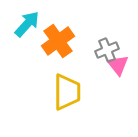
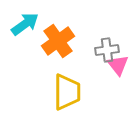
cyan arrow: moved 2 px left; rotated 12 degrees clockwise
gray cross: rotated 15 degrees clockwise
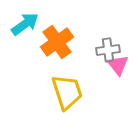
orange cross: moved 1 px left, 1 px down
gray cross: moved 1 px right
yellow trapezoid: rotated 18 degrees counterclockwise
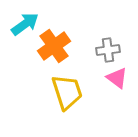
orange cross: moved 3 px left, 4 px down
pink triangle: moved 1 px left, 13 px down; rotated 15 degrees counterclockwise
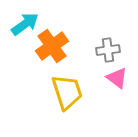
orange cross: moved 2 px left
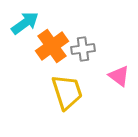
cyan arrow: moved 1 px up
gray cross: moved 25 px left, 1 px up
pink triangle: moved 2 px right, 2 px up
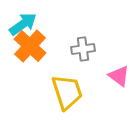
cyan arrow: moved 2 px left, 1 px down
orange cross: moved 22 px left; rotated 12 degrees counterclockwise
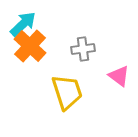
cyan arrow: rotated 8 degrees counterclockwise
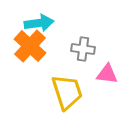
cyan arrow: moved 16 px right, 1 px up; rotated 36 degrees clockwise
gray cross: rotated 15 degrees clockwise
pink triangle: moved 12 px left, 2 px up; rotated 30 degrees counterclockwise
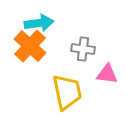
yellow trapezoid: rotated 6 degrees clockwise
